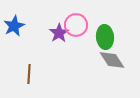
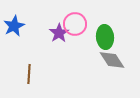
pink circle: moved 1 px left, 1 px up
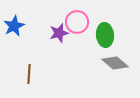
pink circle: moved 2 px right, 2 px up
purple star: rotated 18 degrees clockwise
green ellipse: moved 2 px up
gray diamond: moved 3 px right, 3 px down; rotated 16 degrees counterclockwise
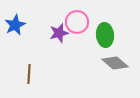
blue star: moved 1 px right, 1 px up
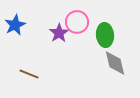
purple star: rotated 18 degrees counterclockwise
gray diamond: rotated 36 degrees clockwise
brown line: rotated 72 degrees counterclockwise
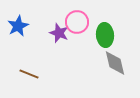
blue star: moved 3 px right, 1 px down
purple star: rotated 18 degrees counterclockwise
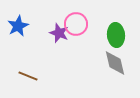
pink circle: moved 1 px left, 2 px down
green ellipse: moved 11 px right
brown line: moved 1 px left, 2 px down
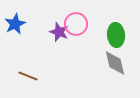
blue star: moved 3 px left, 2 px up
purple star: moved 1 px up
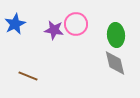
purple star: moved 5 px left, 2 px up; rotated 12 degrees counterclockwise
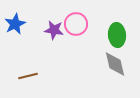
green ellipse: moved 1 px right
gray diamond: moved 1 px down
brown line: rotated 36 degrees counterclockwise
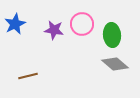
pink circle: moved 6 px right
green ellipse: moved 5 px left
gray diamond: rotated 36 degrees counterclockwise
